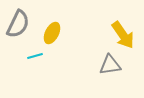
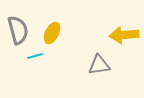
gray semicircle: moved 6 px down; rotated 40 degrees counterclockwise
yellow arrow: moved 1 px right; rotated 120 degrees clockwise
gray triangle: moved 11 px left
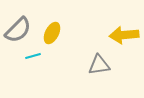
gray semicircle: rotated 60 degrees clockwise
cyan line: moved 2 px left
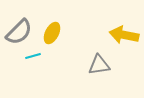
gray semicircle: moved 1 px right, 2 px down
yellow arrow: rotated 16 degrees clockwise
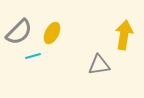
yellow arrow: rotated 88 degrees clockwise
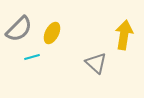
gray semicircle: moved 3 px up
cyan line: moved 1 px left, 1 px down
gray triangle: moved 3 px left, 2 px up; rotated 50 degrees clockwise
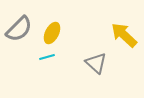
yellow arrow: rotated 56 degrees counterclockwise
cyan line: moved 15 px right
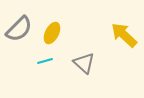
cyan line: moved 2 px left, 4 px down
gray triangle: moved 12 px left
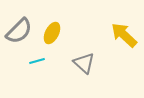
gray semicircle: moved 2 px down
cyan line: moved 8 px left
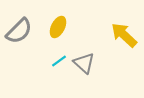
yellow ellipse: moved 6 px right, 6 px up
cyan line: moved 22 px right; rotated 21 degrees counterclockwise
